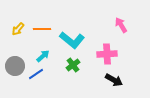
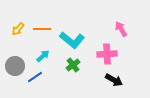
pink arrow: moved 4 px down
blue line: moved 1 px left, 3 px down
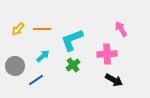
cyan L-shape: rotated 120 degrees clockwise
blue line: moved 1 px right, 3 px down
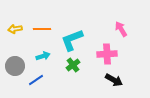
yellow arrow: moved 3 px left; rotated 40 degrees clockwise
cyan arrow: rotated 24 degrees clockwise
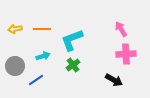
pink cross: moved 19 px right
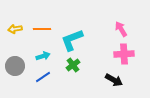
pink cross: moved 2 px left
blue line: moved 7 px right, 3 px up
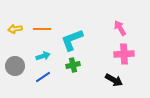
pink arrow: moved 1 px left, 1 px up
green cross: rotated 24 degrees clockwise
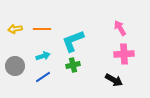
cyan L-shape: moved 1 px right, 1 px down
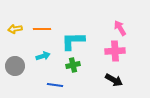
cyan L-shape: rotated 20 degrees clockwise
pink cross: moved 9 px left, 3 px up
blue line: moved 12 px right, 8 px down; rotated 42 degrees clockwise
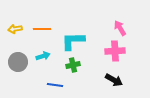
gray circle: moved 3 px right, 4 px up
